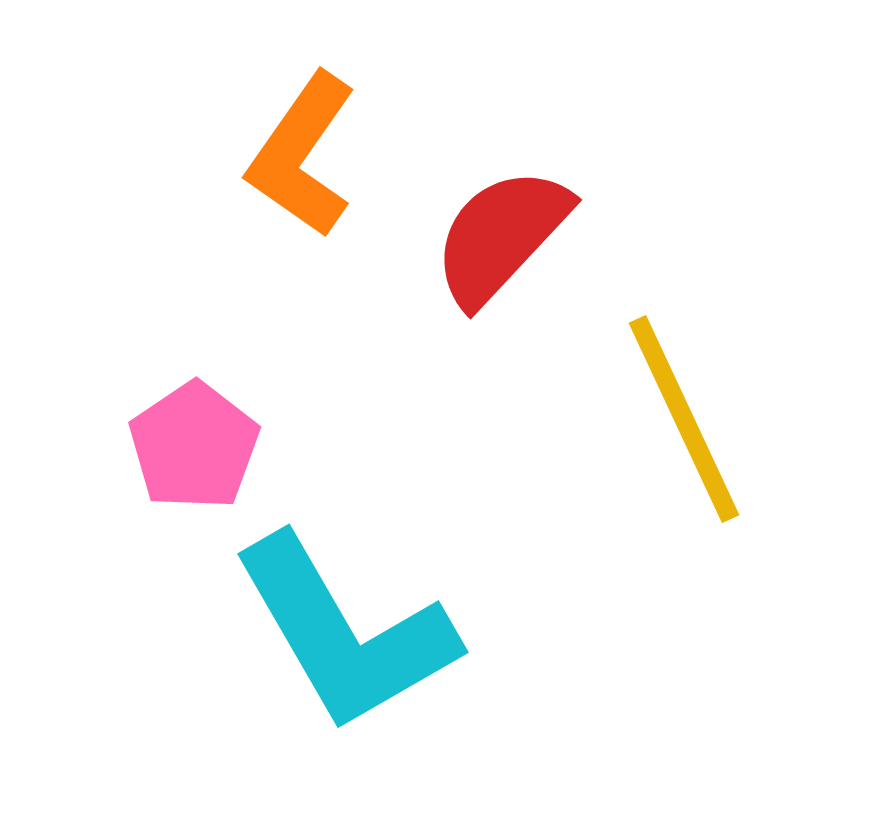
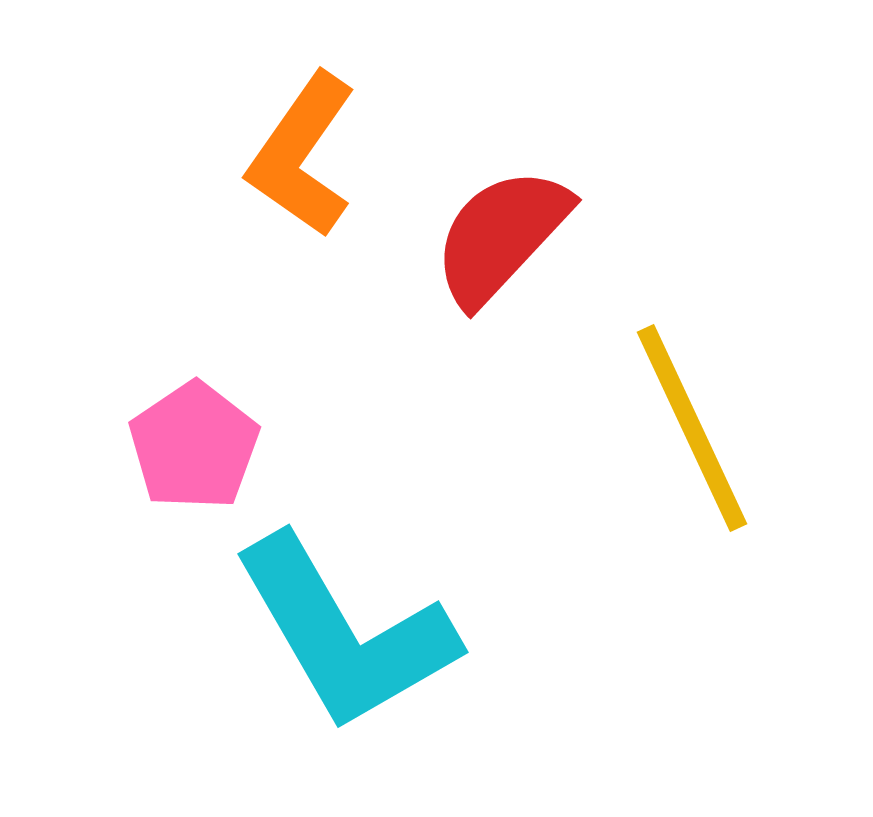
yellow line: moved 8 px right, 9 px down
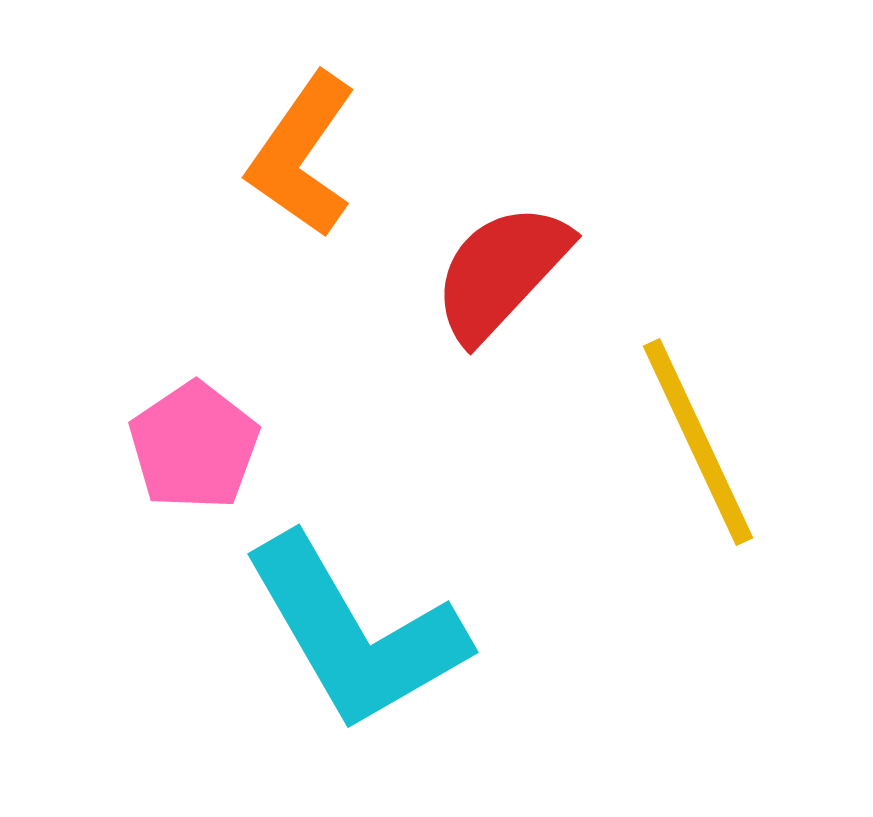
red semicircle: moved 36 px down
yellow line: moved 6 px right, 14 px down
cyan L-shape: moved 10 px right
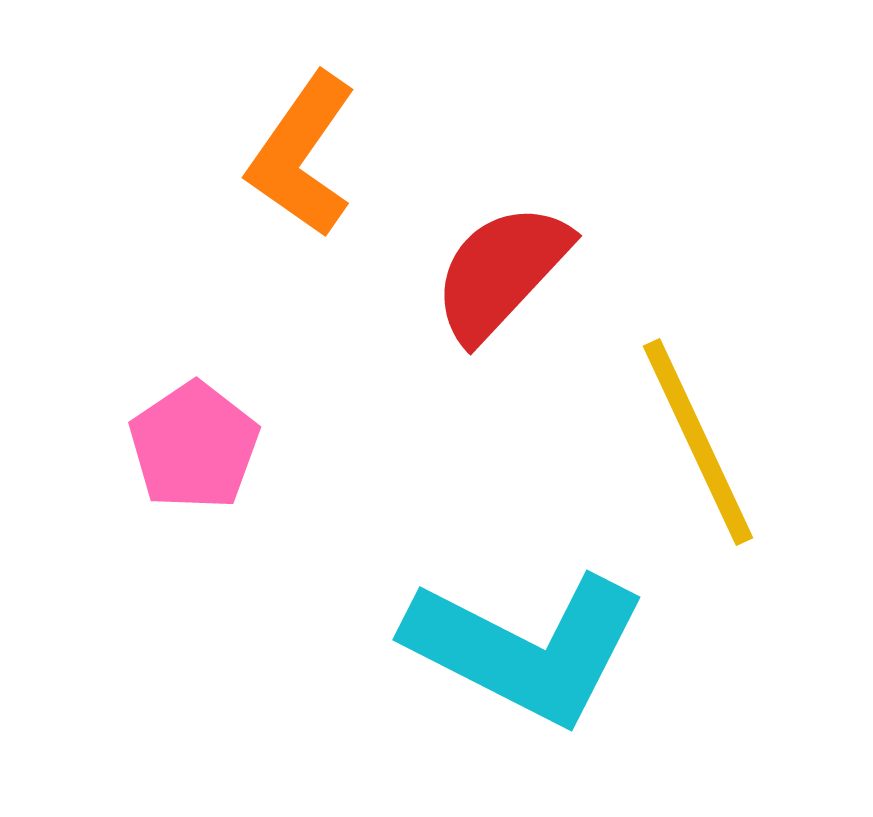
cyan L-shape: moved 171 px right, 15 px down; rotated 33 degrees counterclockwise
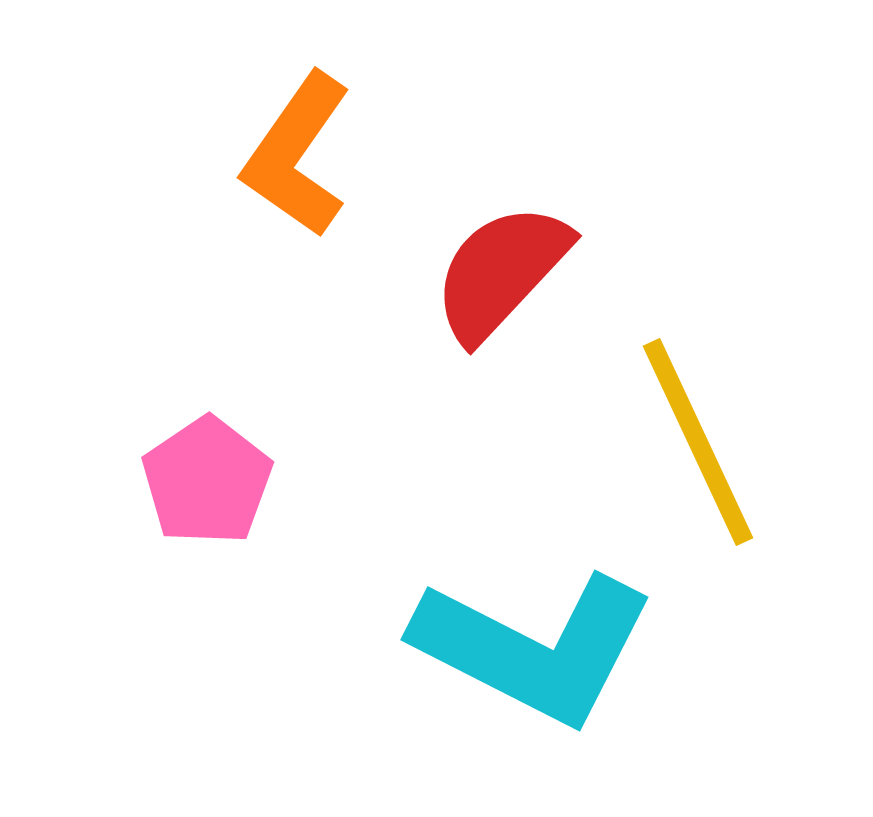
orange L-shape: moved 5 px left
pink pentagon: moved 13 px right, 35 px down
cyan L-shape: moved 8 px right
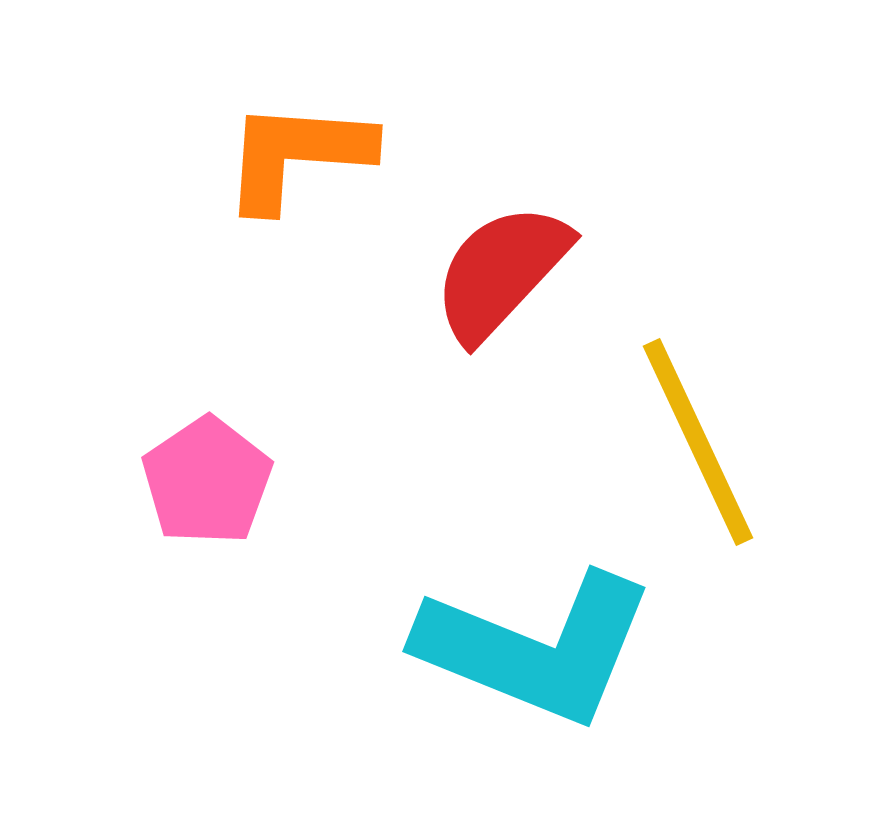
orange L-shape: rotated 59 degrees clockwise
cyan L-shape: moved 2 px right; rotated 5 degrees counterclockwise
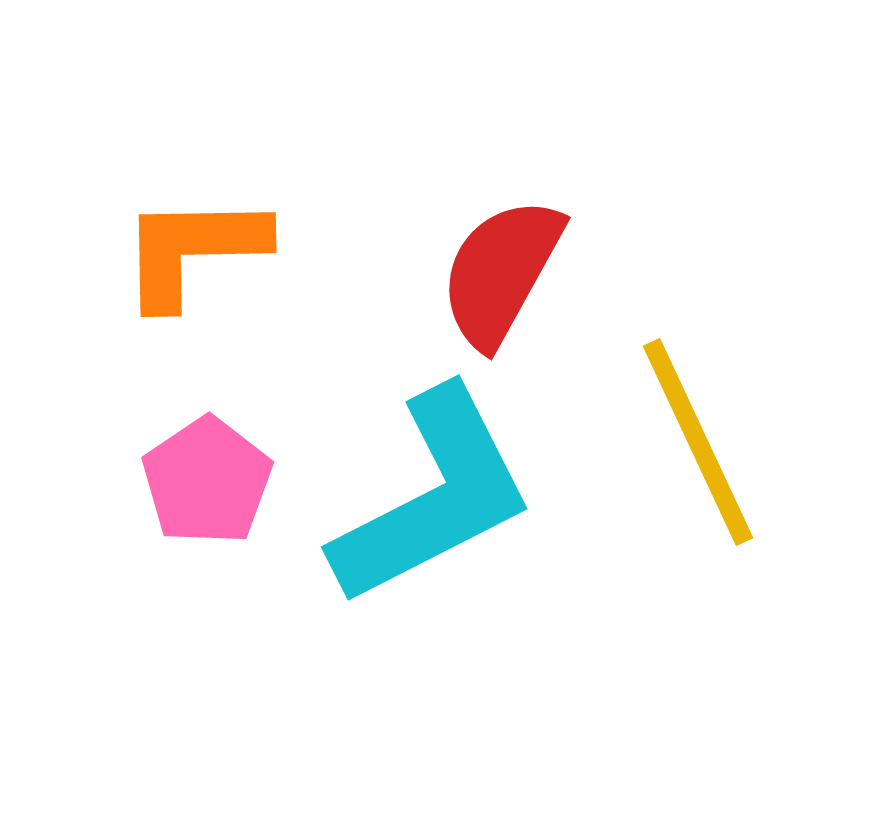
orange L-shape: moved 104 px left, 95 px down; rotated 5 degrees counterclockwise
red semicircle: rotated 14 degrees counterclockwise
cyan L-shape: moved 103 px left, 151 px up; rotated 49 degrees counterclockwise
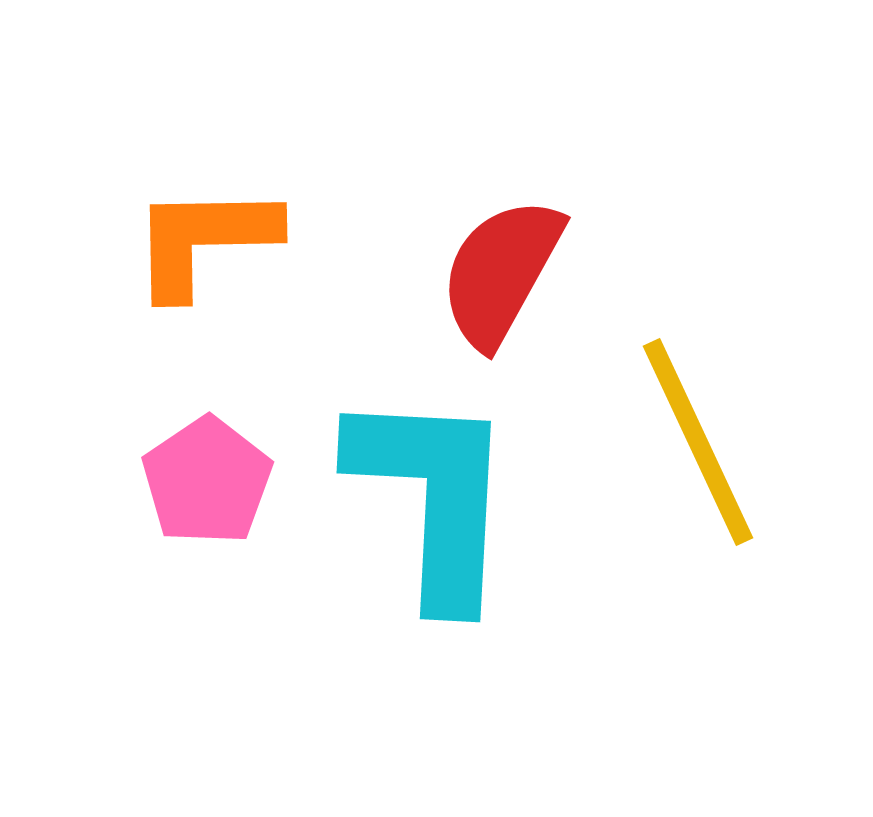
orange L-shape: moved 11 px right, 10 px up
cyan L-shape: rotated 60 degrees counterclockwise
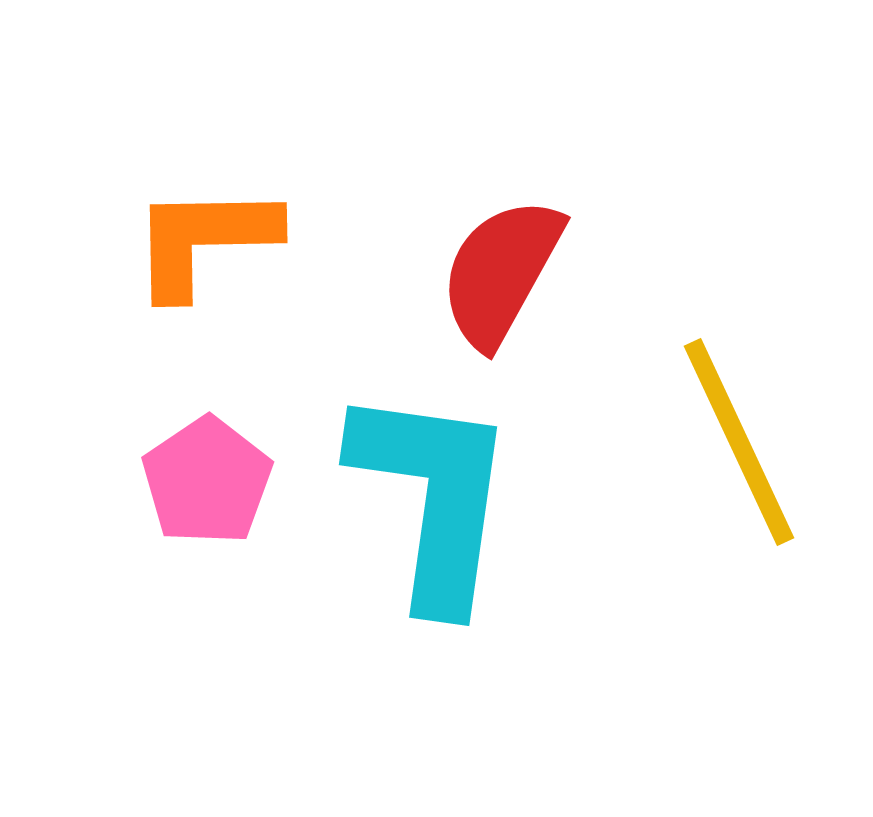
yellow line: moved 41 px right
cyan L-shape: rotated 5 degrees clockwise
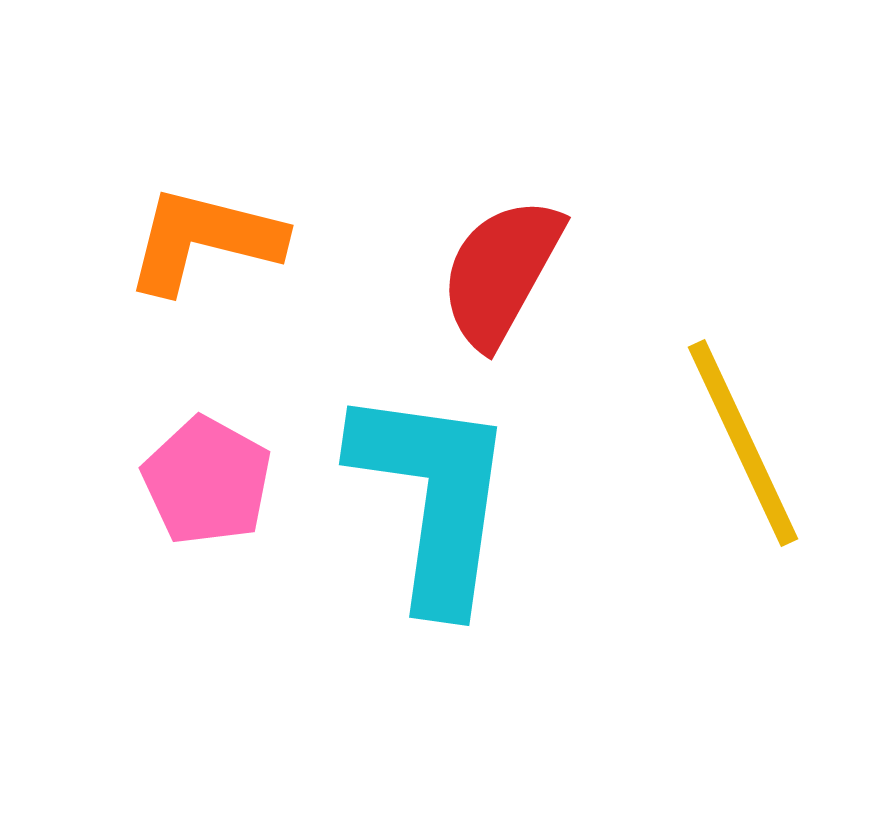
orange L-shape: rotated 15 degrees clockwise
yellow line: moved 4 px right, 1 px down
pink pentagon: rotated 9 degrees counterclockwise
